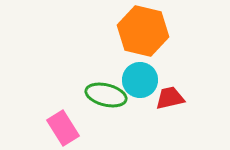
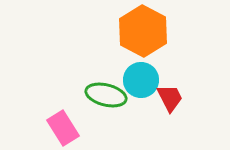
orange hexagon: rotated 15 degrees clockwise
cyan circle: moved 1 px right
red trapezoid: rotated 76 degrees clockwise
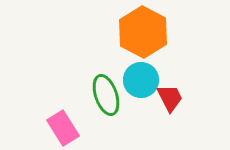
orange hexagon: moved 1 px down
green ellipse: rotated 57 degrees clockwise
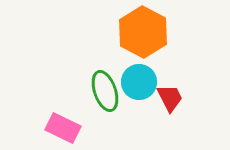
cyan circle: moved 2 px left, 2 px down
green ellipse: moved 1 px left, 4 px up
pink rectangle: rotated 32 degrees counterclockwise
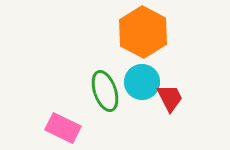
cyan circle: moved 3 px right
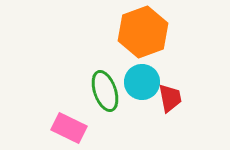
orange hexagon: rotated 12 degrees clockwise
red trapezoid: rotated 16 degrees clockwise
pink rectangle: moved 6 px right
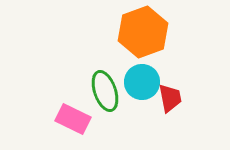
pink rectangle: moved 4 px right, 9 px up
